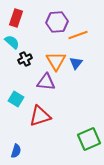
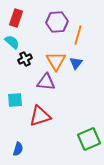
orange line: rotated 54 degrees counterclockwise
cyan square: moved 1 px left, 1 px down; rotated 35 degrees counterclockwise
blue semicircle: moved 2 px right, 2 px up
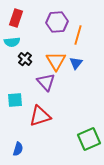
cyan semicircle: rotated 133 degrees clockwise
black cross: rotated 24 degrees counterclockwise
purple triangle: rotated 42 degrees clockwise
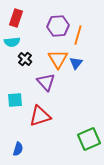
purple hexagon: moved 1 px right, 4 px down
orange triangle: moved 2 px right, 2 px up
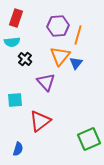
orange triangle: moved 2 px right, 3 px up; rotated 10 degrees clockwise
red triangle: moved 5 px down; rotated 20 degrees counterclockwise
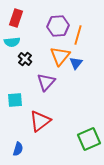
purple triangle: rotated 24 degrees clockwise
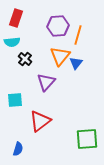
green square: moved 2 px left; rotated 20 degrees clockwise
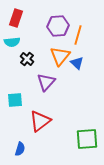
black cross: moved 2 px right
blue triangle: moved 1 px right; rotated 24 degrees counterclockwise
blue semicircle: moved 2 px right
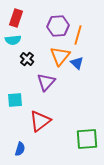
cyan semicircle: moved 1 px right, 2 px up
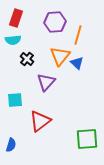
purple hexagon: moved 3 px left, 4 px up
blue semicircle: moved 9 px left, 4 px up
